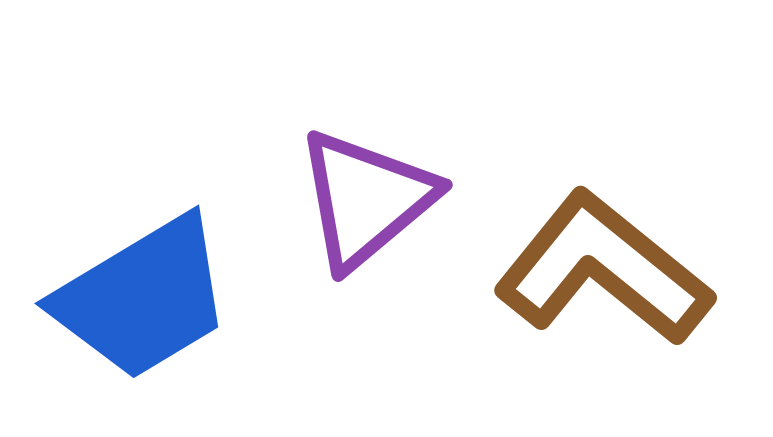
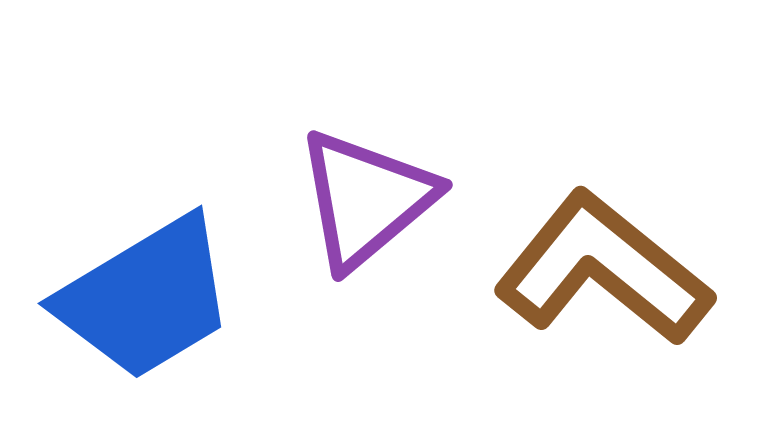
blue trapezoid: moved 3 px right
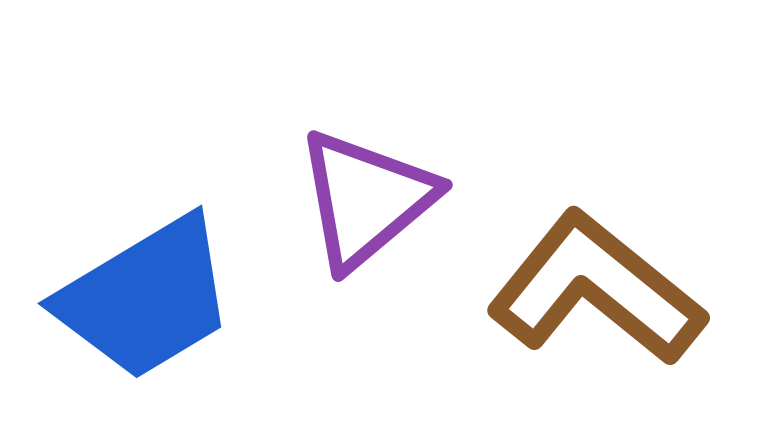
brown L-shape: moved 7 px left, 20 px down
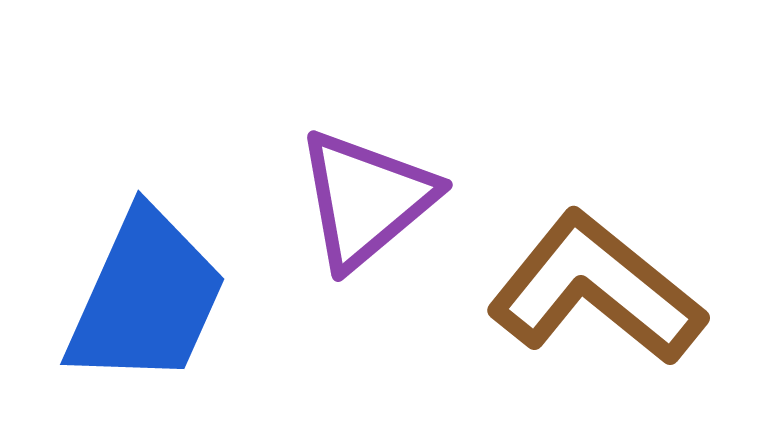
blue trapezoid: rotated 35 degrees counterclockwise
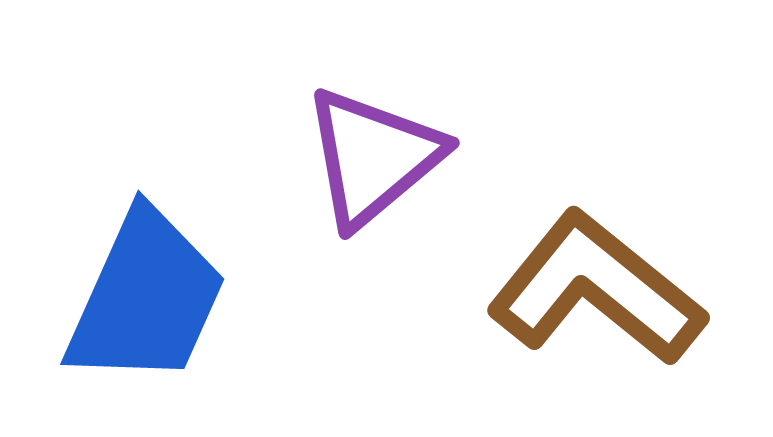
purple triangle: moved 7 px right, 42 px up
